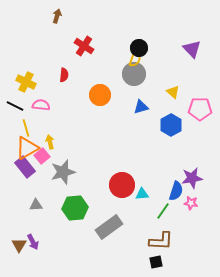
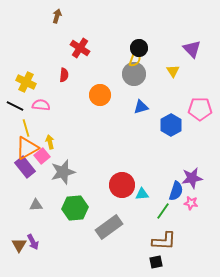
red cross: moved 4 px left, 2 px down
yellow triangle: moved 21 px up; rotated 16 degrees clockwise
brown L-shape: moved 3 px right
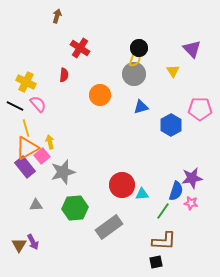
pink semicircle: moved 3 px left, 1 px up; rotated 42 degrees clockwise
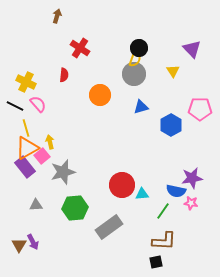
blue semicircle: rotated 84 degrees clockwise
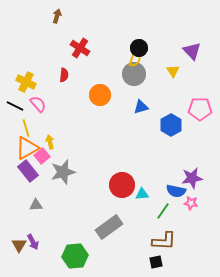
purple triangle: moved 2 px down
purple rectangle: moved 3 px right, 4 px down
green hexagon: moved 48 px down
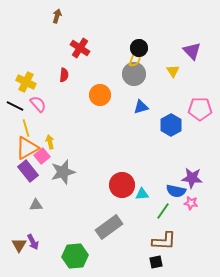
purple star: rotated 15 degrees clockwise
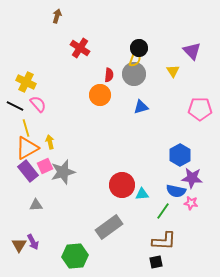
red semicircle: moved 45 px right
blue hexagon: moved 9 px right, 30 px down
pink square: moved 3 px right, 10 px down; rotated 14 degrees clockwise
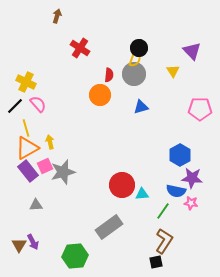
black line: rotated 72 degrees counterclockwise
brown L-shape: rotated 60 degrees counterclockwise
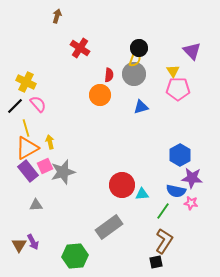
pink pentagon: moved 22 px left, 20 px up
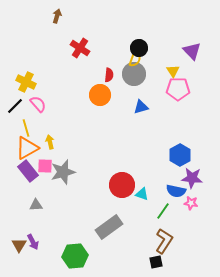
pink square: rotated 28 degrees clockwise
cyan triangle: rotated 24 degrees clockwise
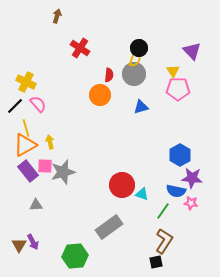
orange triangle: moved 2 px left, 3 px up
